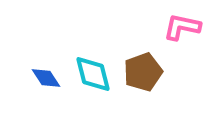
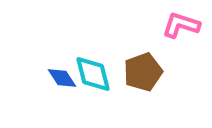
pink L-shape: moved 1 px left, 2 px up; rotated 6 degrees clockwise
blue diamond: moved 16 px right
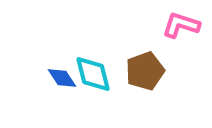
brown pentagon: moved 2 px right, 1 px up
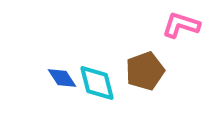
cyan diamond: moved 4 px right, 9 px down
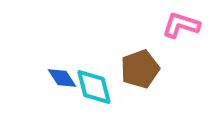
brown pentagon: moved 5 px left, 2 px up
cyan diamond: moved 3 px left, 4 px down
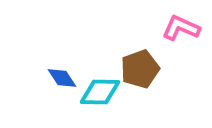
pink L-shape: moved 3 px down; rotated 6 degrees clockwise
cyan diamond: moved 6 px right, 5 px down; rotated 75 degrees counterclockwise
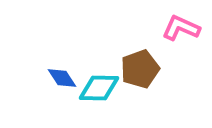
cyan diamond: moved 1 px left, 4 px up
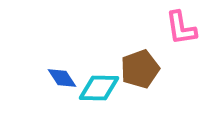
pink L-shape: rotated 123 degrees counterclockwise
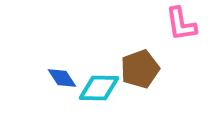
pink L-shape: moved 4 px up
